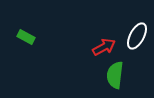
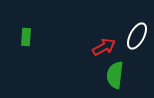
green rectangle: rotated 66 degrees clockwise
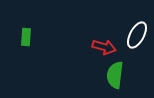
white ellipse: moved 1 px up
red arrow: rotated 45 degrees clockwise
